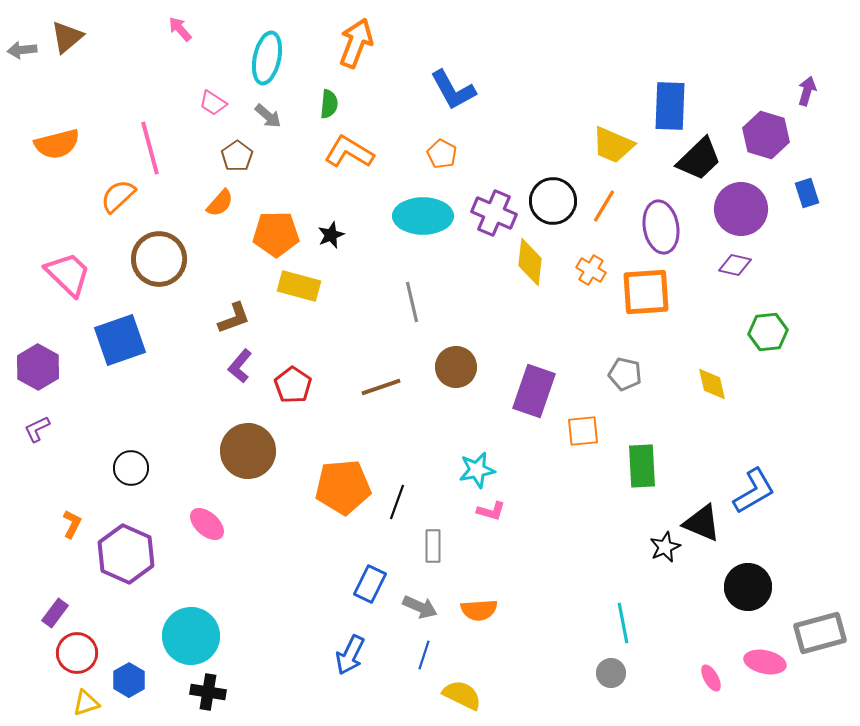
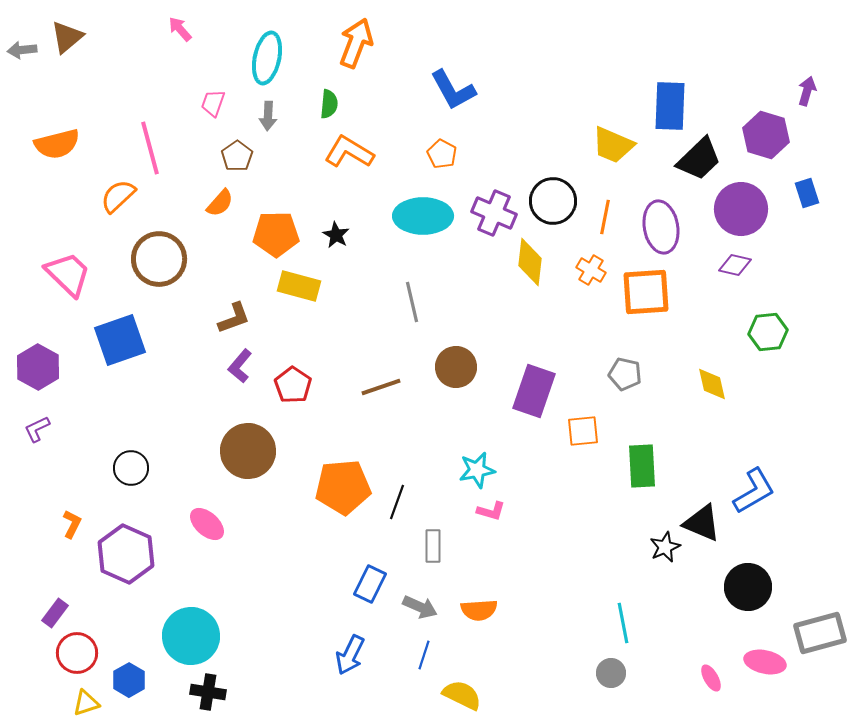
pink trapezoid at (213, 103): rotated 76 degrees clockwise
gray arrow at (268, 116): rotated 52 degrees clockwise
orange line at (604, 206): moved 1 px right, 11 px down; rotated 20 degrees counterclockwise
black star at (331, 235): moved 5 px right; rotated 20 degrees counterclockwise
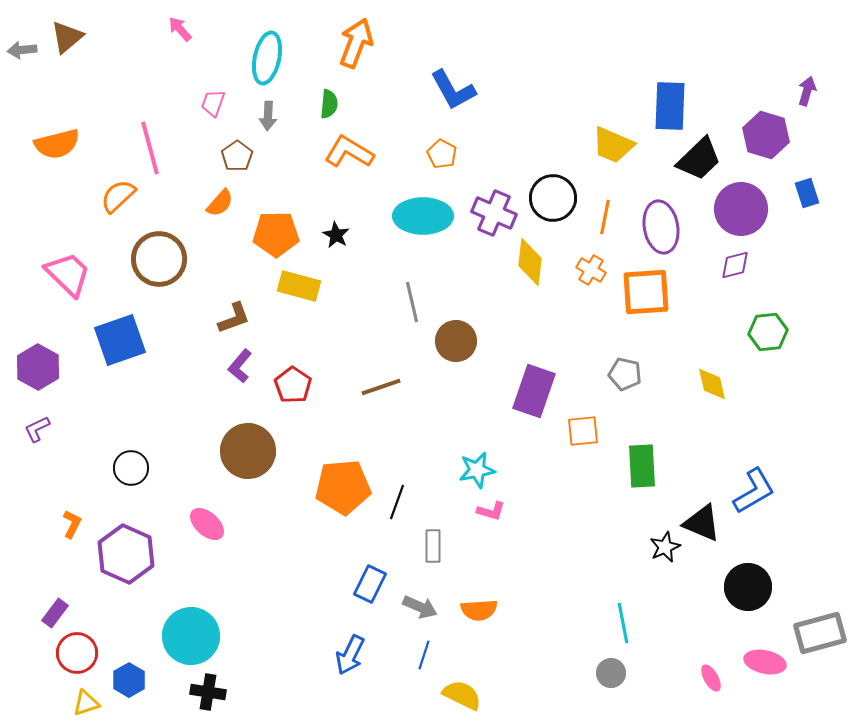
black circle at (553, 201): moved 3 px up
purple diamond at (735, 265): rotated 28 degrees counterclockwise
brown circle at (456, 367): moved 26 px up
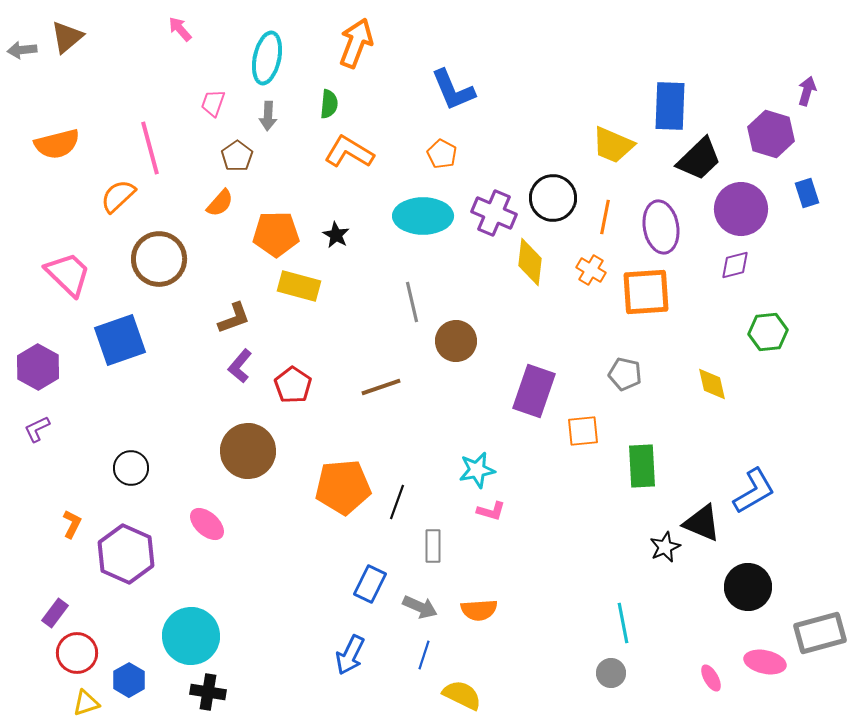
blue L-shape at (453, 90): rotated 6 degrees clockwise
purple hexagon at (766, 135): moved 5 px right, 1 px up
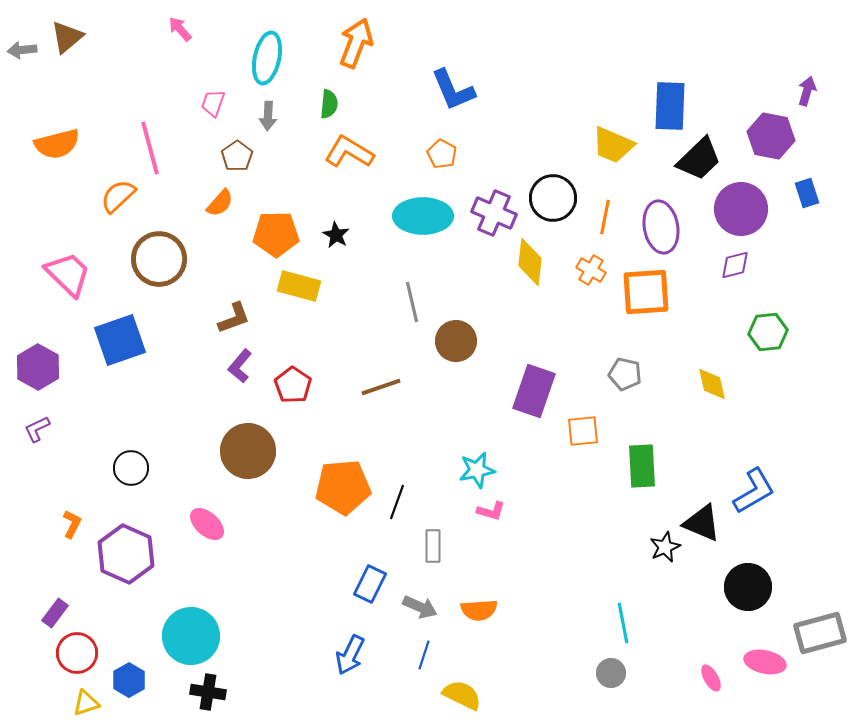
purple hexagon at (771, 134): moved 2 px down; rotated 6 degrees counterclockwise
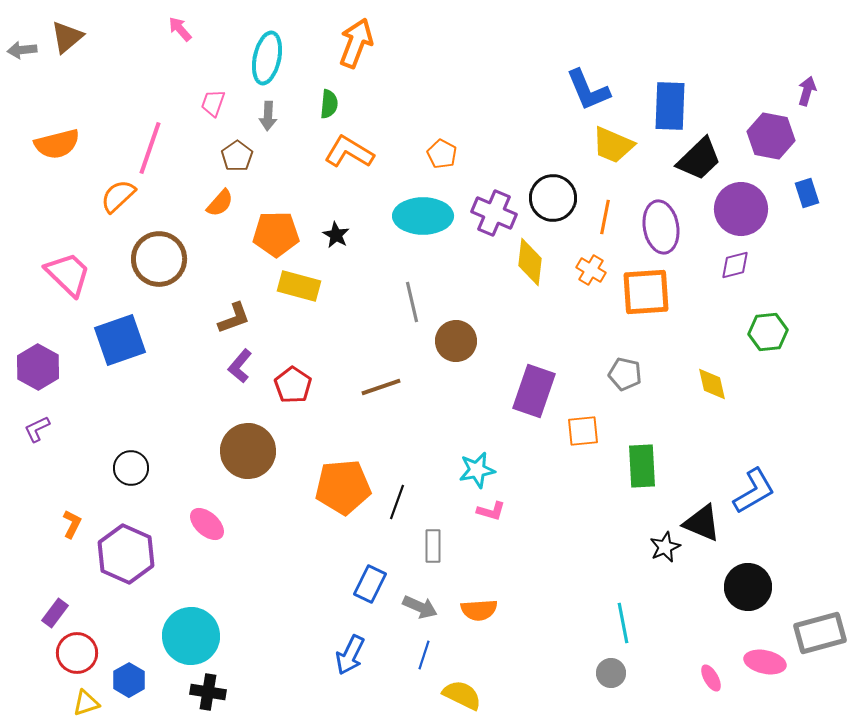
blue L-shape at (453, 90): moved 135 px right
pink line at (150, 148): rotated 34 degrees clockwise
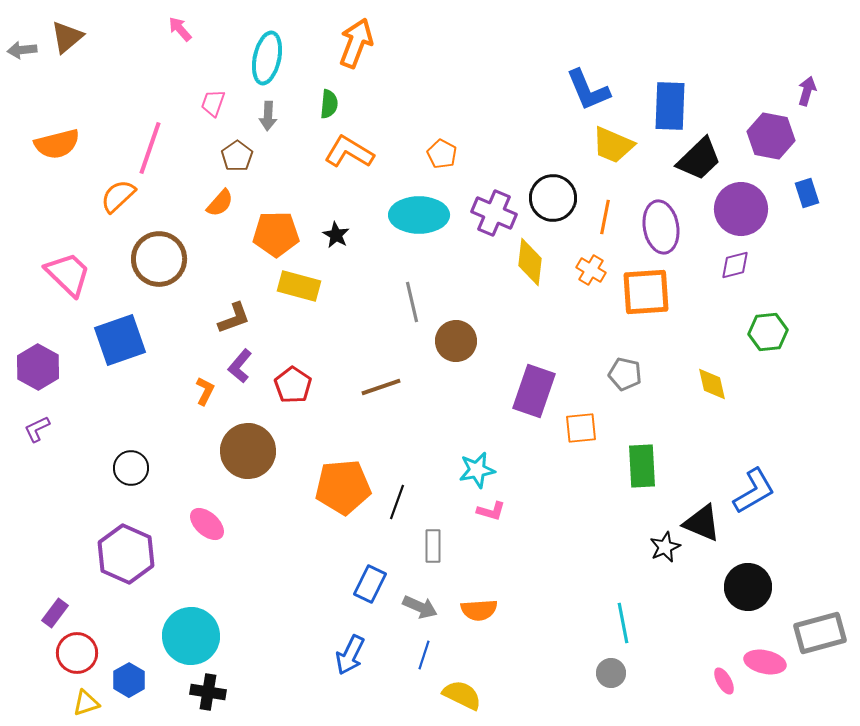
cyan ellipse at (423, 216): moved 4 px left, 1 px up
orange square at (583, 431): moved 2 px left, 3 px up
orange L-shape at (72, 524): moved 133 px right, 133 px up
pink ellipse at (711, 678): moved 13 px right, 3 px down
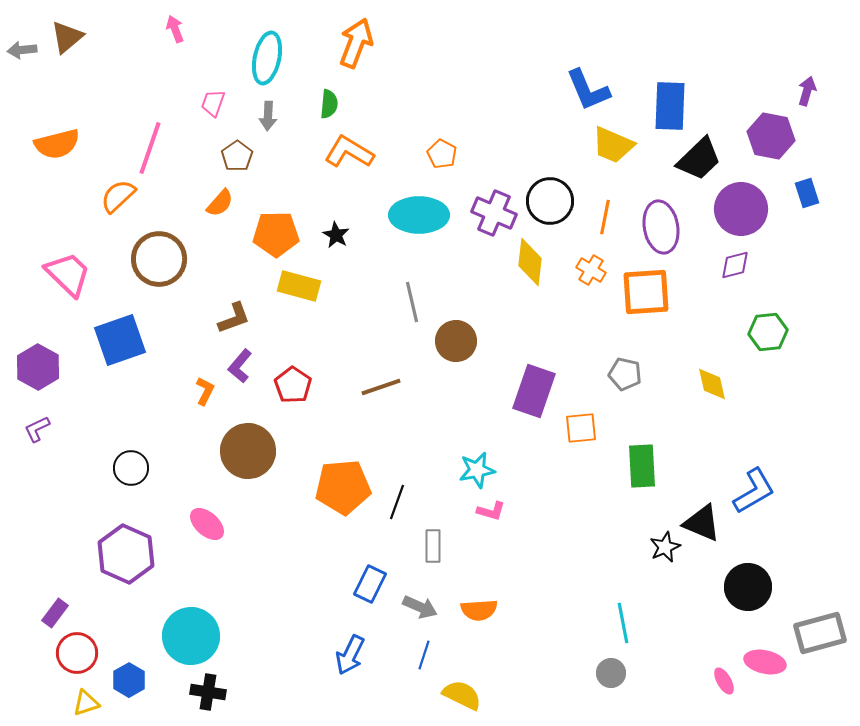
pink arrow at (180, 29): moved 5 px left; rotated 20 degrees clockwise
black circle at (553, 198): moved 3 px left, 3 px down
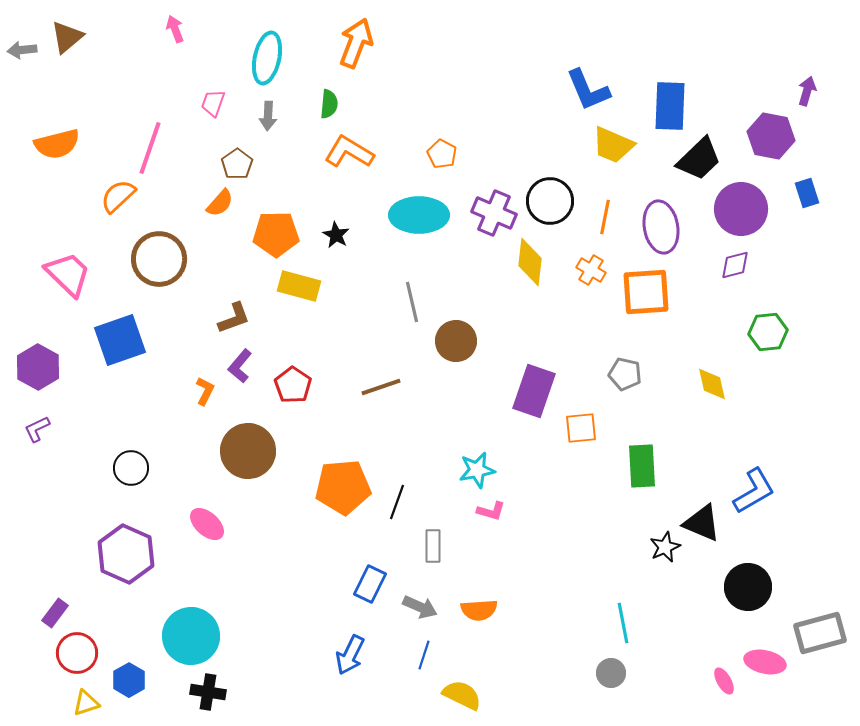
brown pentagon at (237, 156): moved 8 px down
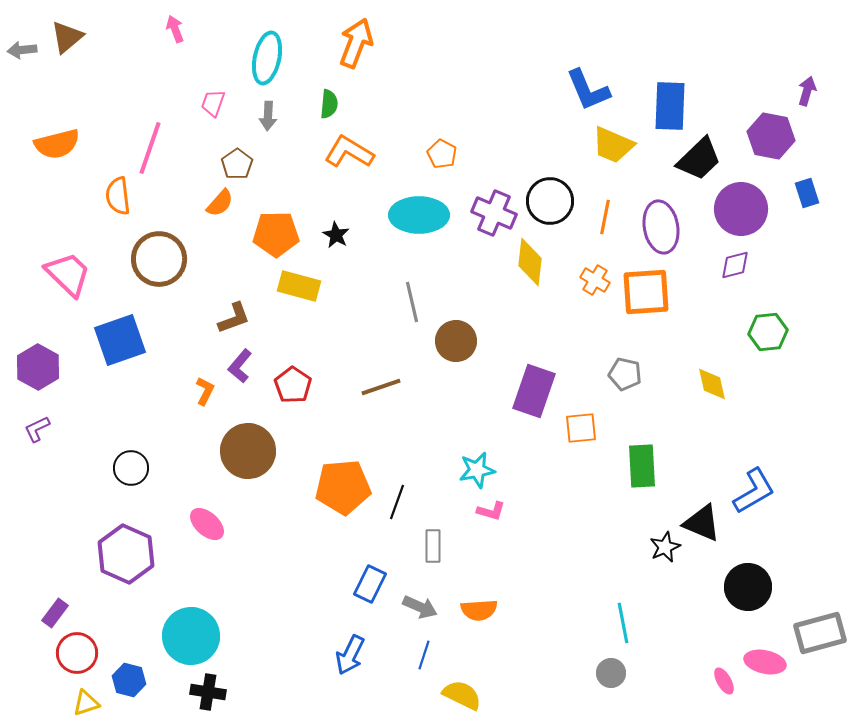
orange semicircle at (118, 196): rotated 54 degrees counterclockwise
orange cross at (591, 270): moved 4 px right, 10 px down
blue hexagon at (129, 680): rotated 16 degrees counterclockwise
